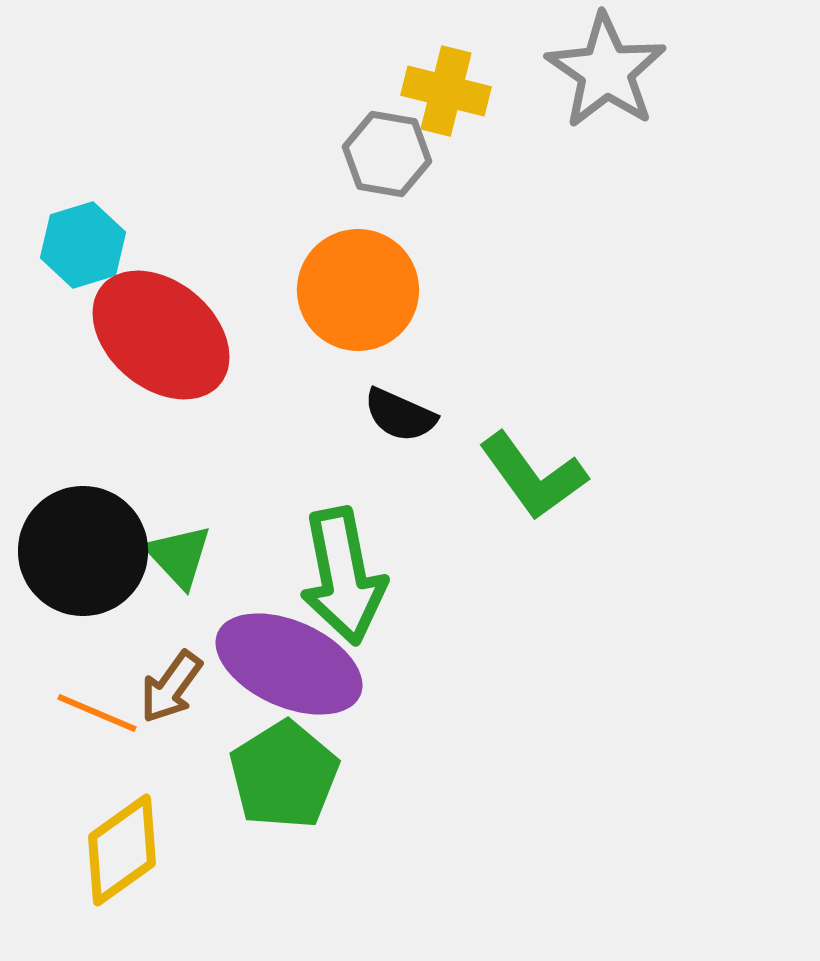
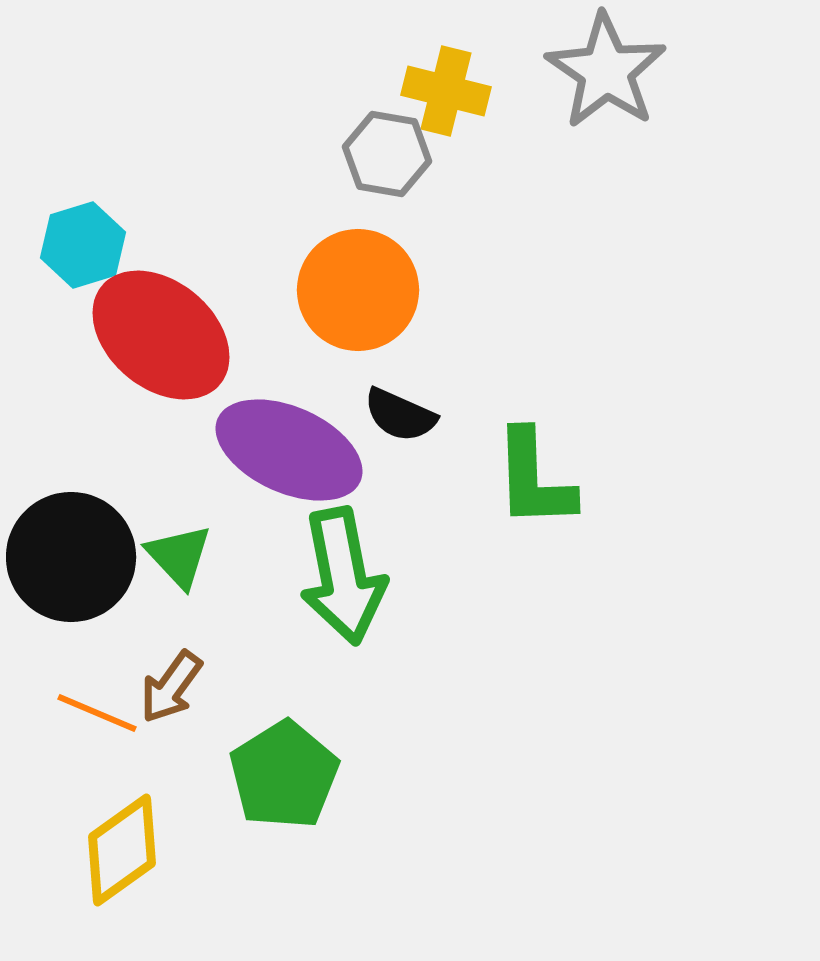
green L-shape: moved 1 px right, 3 px down; rotated 34 degrees clockwise
black circle: moved 12 px left, 6 px down
purple ellipse: moved 214 px up
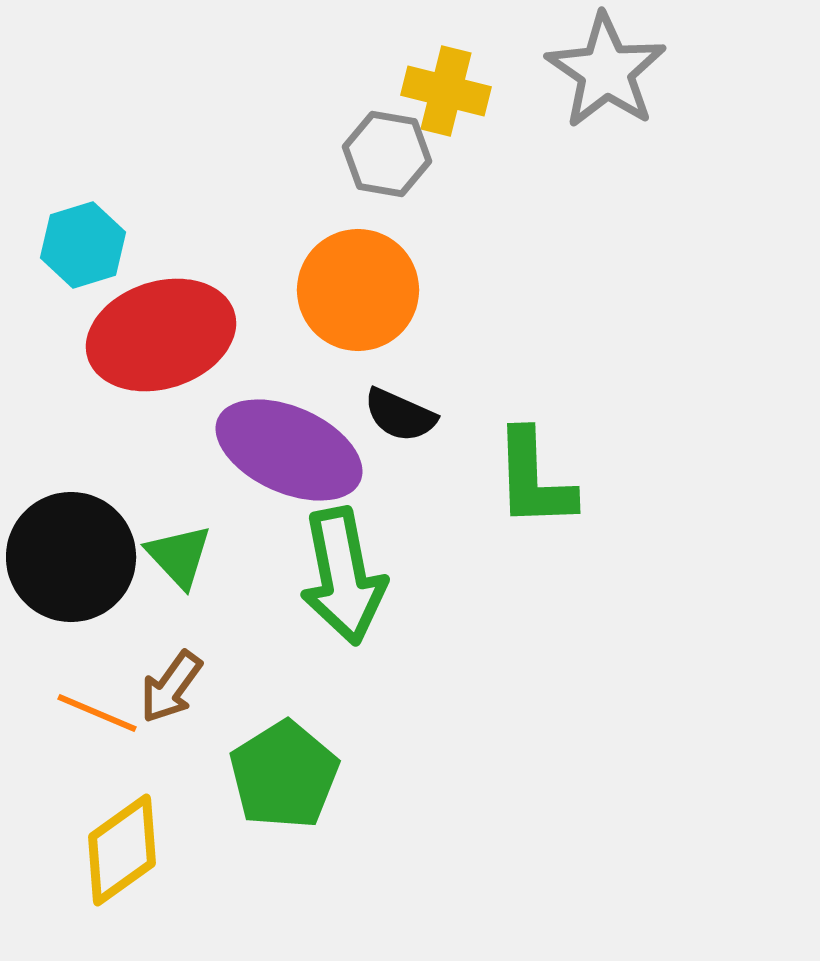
red ellipse: rotated 58 degrees counterclockwise
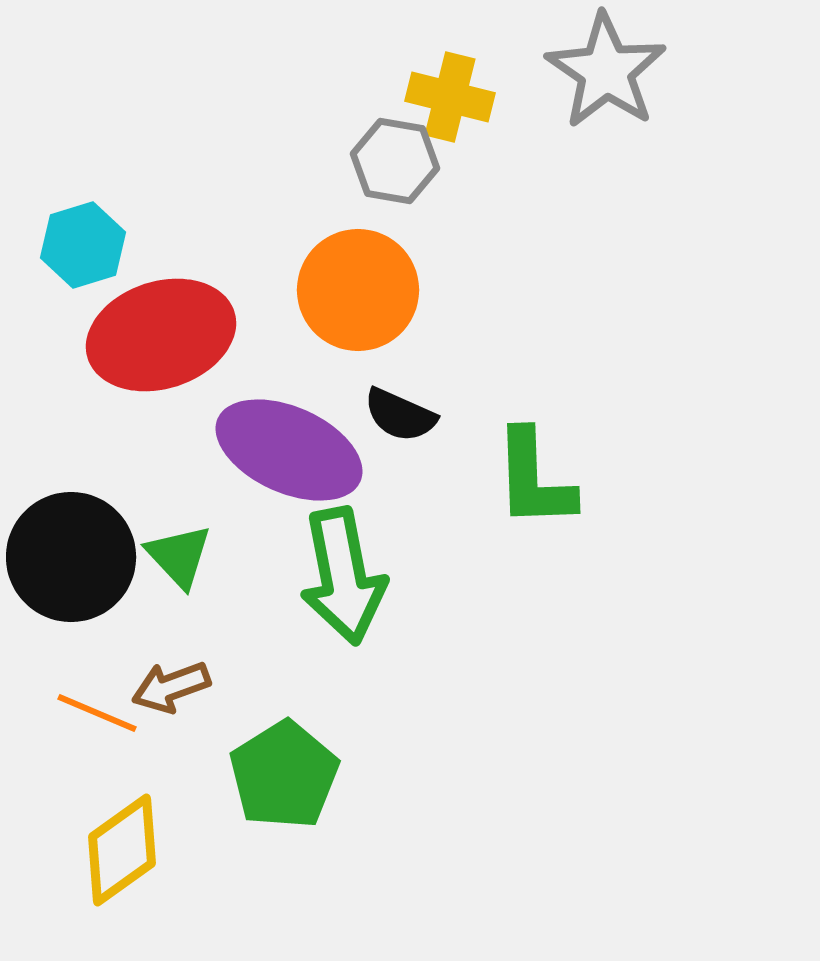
yellow cross: moved 4 px right, 6 px down
gray hexagon: moved 8 px right, 7 px down
brown arrow: rotated 34 degrees clockwise
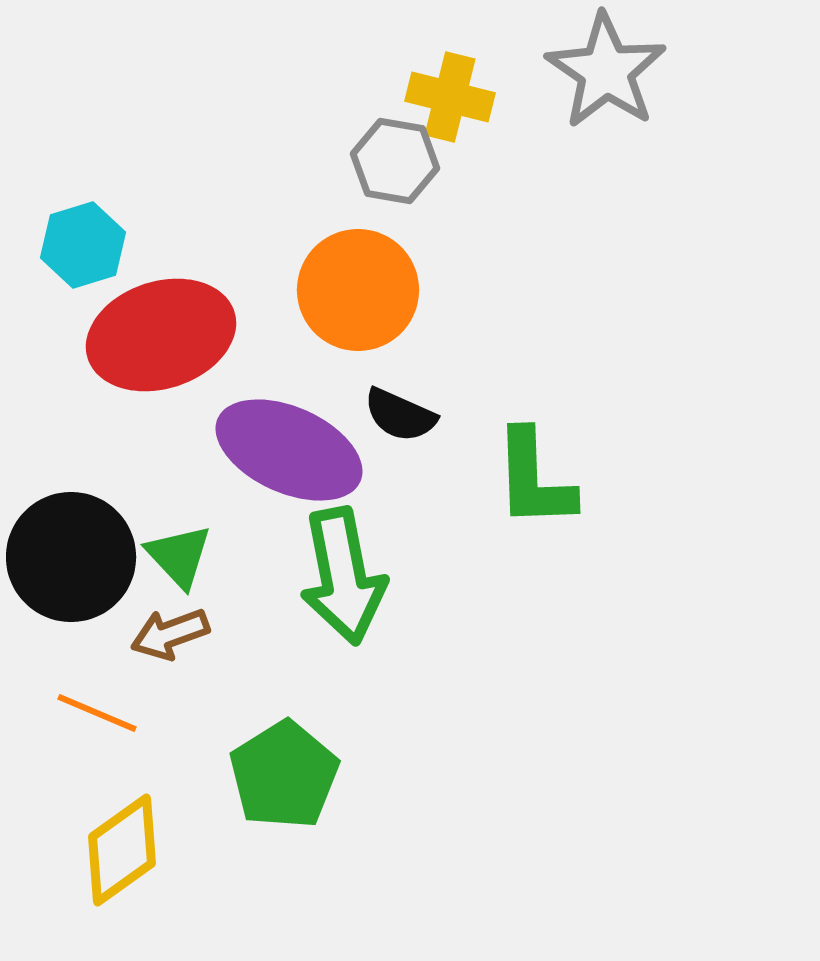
brown arrow: moved 1 px left, 53 px up
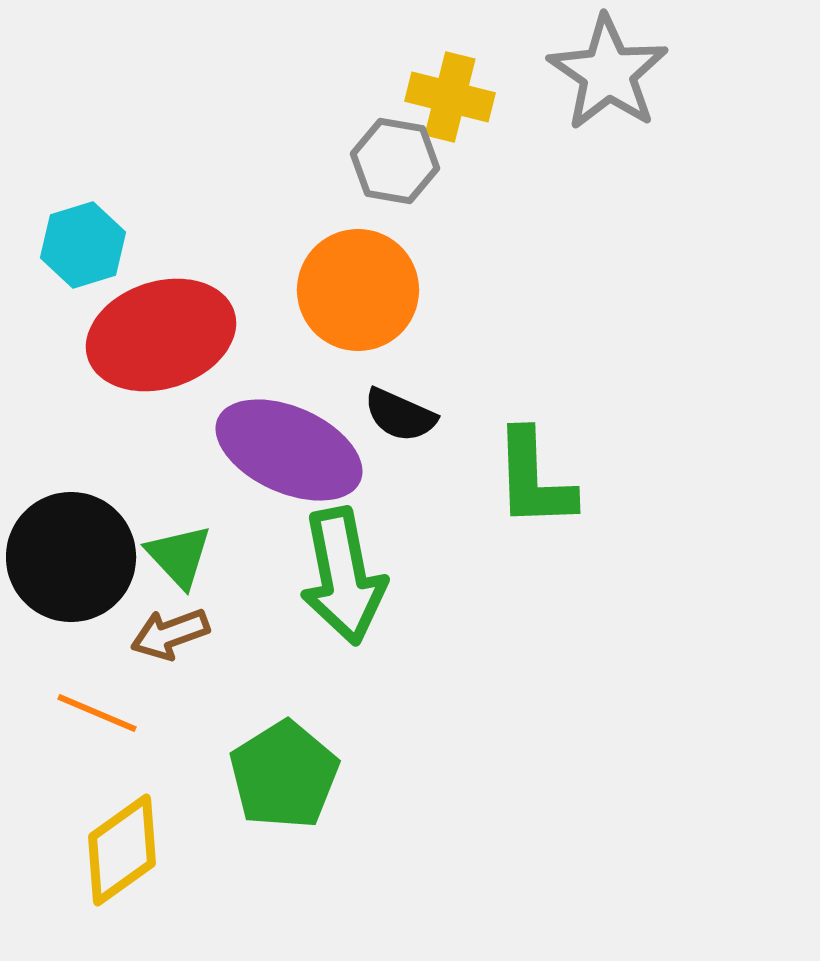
gray star: moved 2 px right, 2 px down
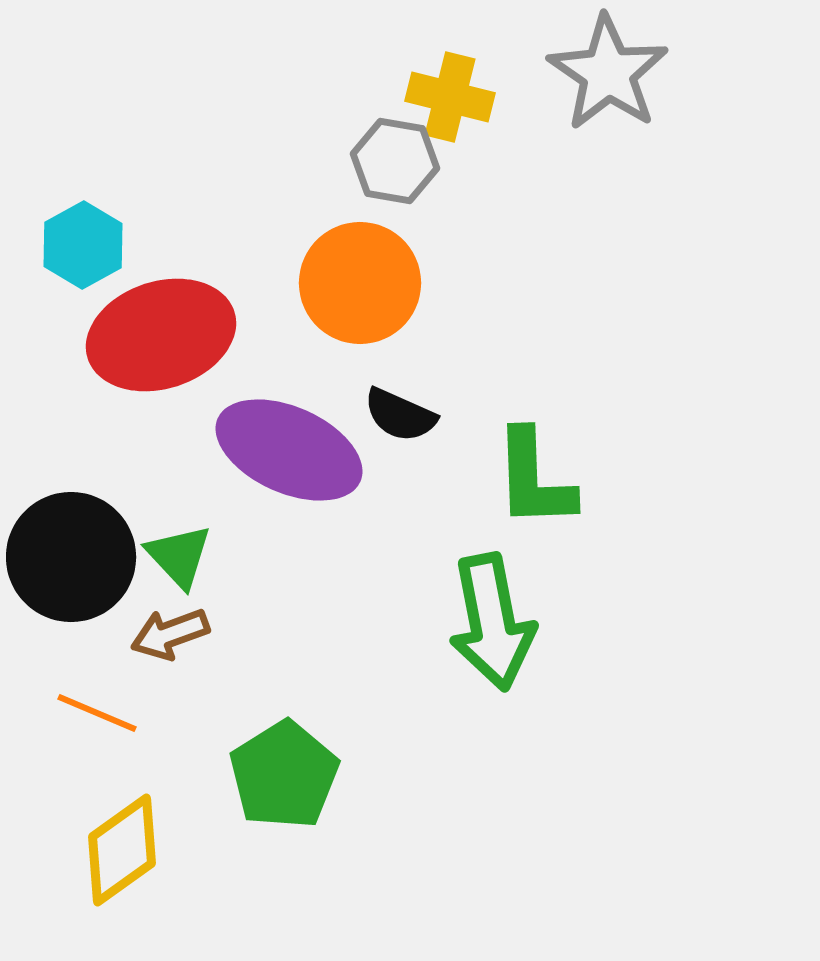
cyan hexagon: rotated 12 degrees counterclockwise
orange circle: moved 2 px right, 7 px up
green arrow: moved 149 px right, 46 px down
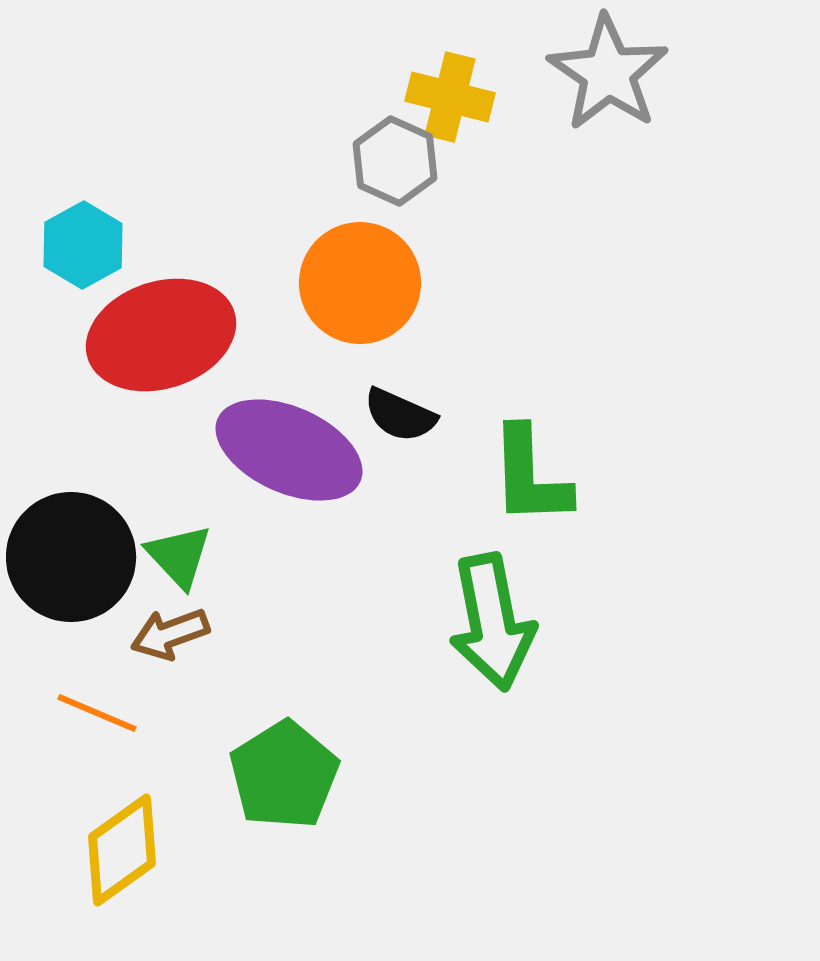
gray hexagon: rotated 14 degrees clockwise
green L-shape: moved 4 px left, 3 px up
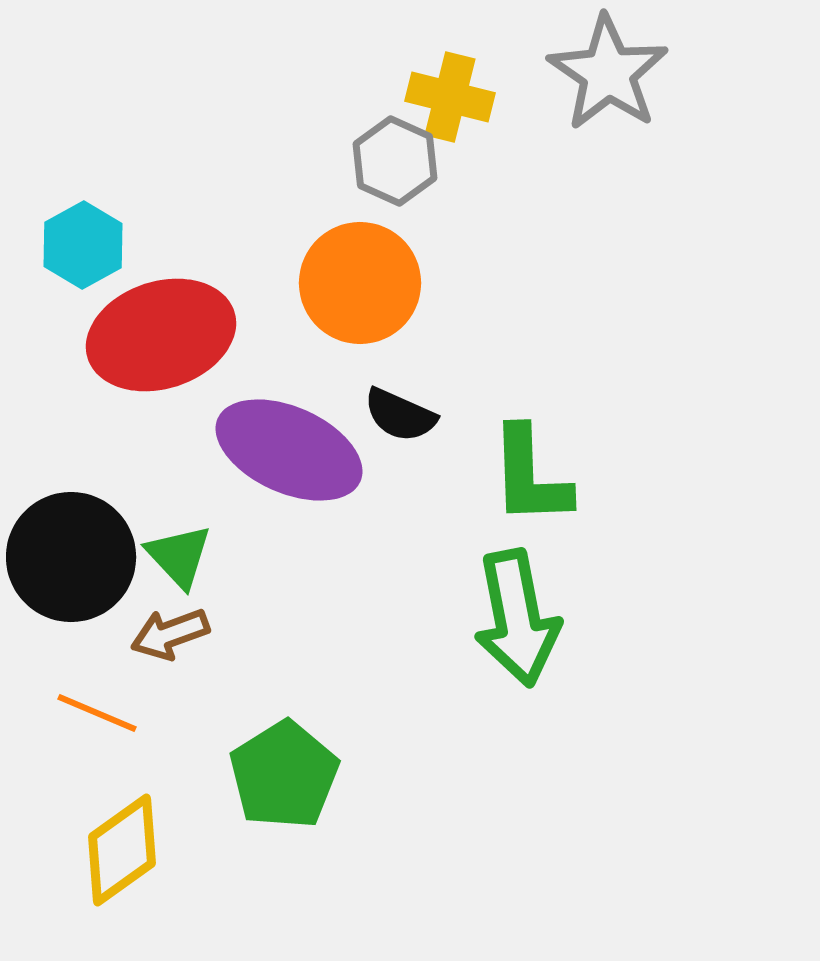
green arrow: moved 25 px right, 4 px up
